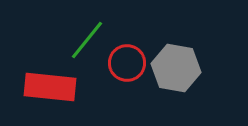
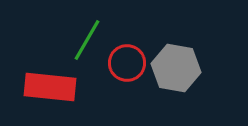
green line: rotated 9 degrees counterclockwise
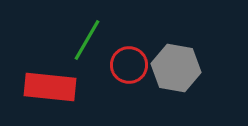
red circle: moved 2 px right, 2 px down
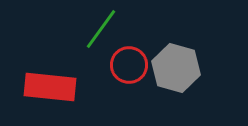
green line: moved 14 px right, 11 px up; rotated 6 degrees clockwise
gray hexagon: rotated 6 degrees clockwise
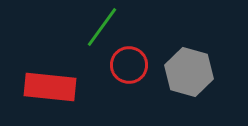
green line: moved 1 px right, 2 px up
gray hexagon: moved 13 px right, 4 px down
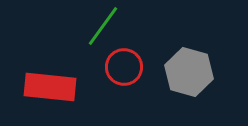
green line: moved 1 px right, 1 px up
red circle: moved 5 px left, 2 px down
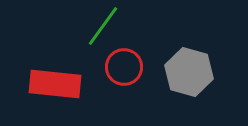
red rectangle: moved 5 px right, 3 px up
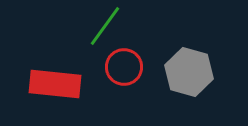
green line: moved 2 px right
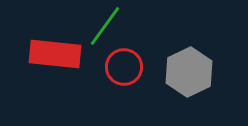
gray hexagon: rotated 18 degrees clockwise
red rectangle: moved 30 px up
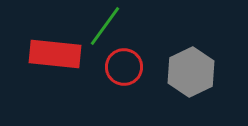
gray hexagon: moved 2 px right
